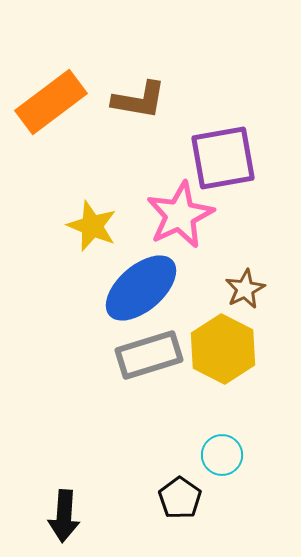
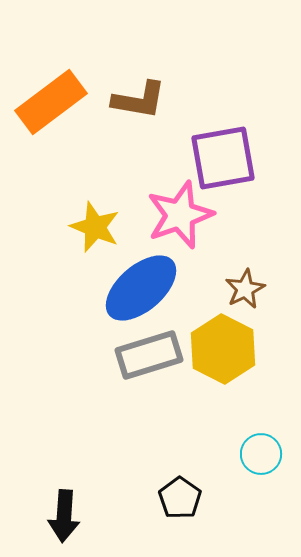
pink star: rotated 6 degrees clockwise
yellow star: moved 3 px right, 1 px down
cyan circle: moved 39 px right, 1 px up
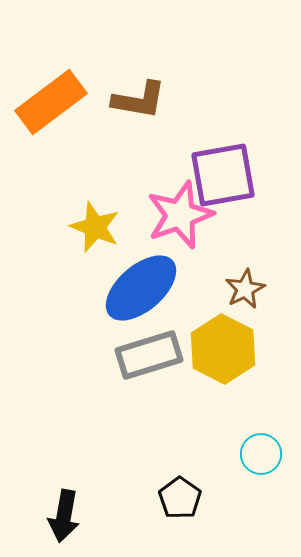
purple square: moved 17 px down
black arrow: rotated 6 degrees clockwise
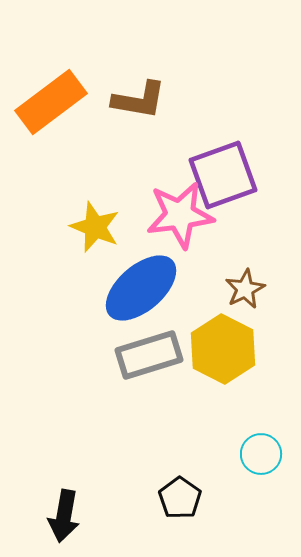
purple square: rotated 10 degrees counterclockwise
pink star: rotated 12 degrees clockwise
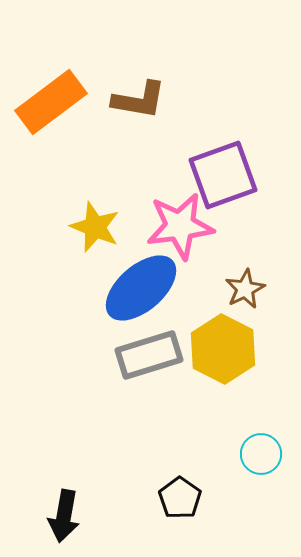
pink star: moved 11 px down
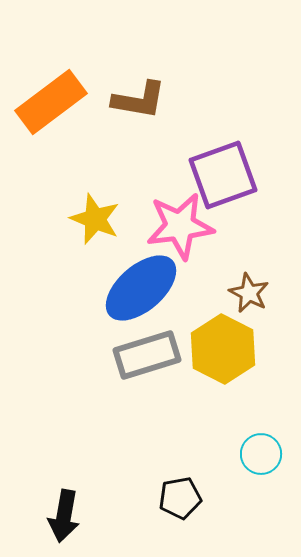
yellow star: moved 8 px up
brown star: moved 4 px right, 4 px down; rotated 18 degrees counterclockwise
gray rectangle: moved 2 px left
black pentagon: rotated 27 degrees clockwise
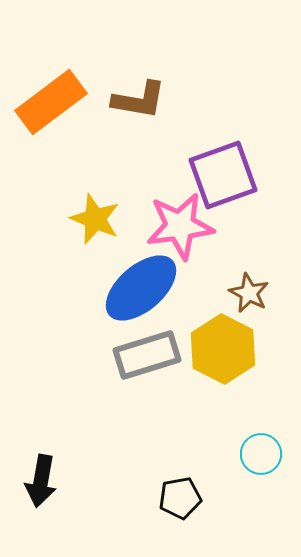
black arrow: moved 23 px left, 35 px up
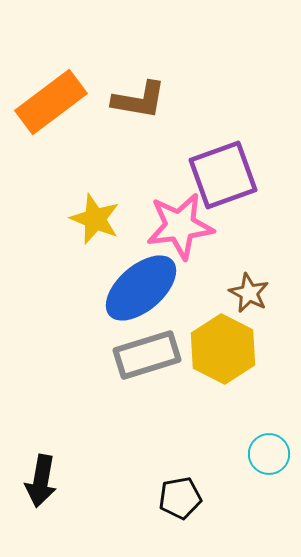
cyan circle: moved 8 px right
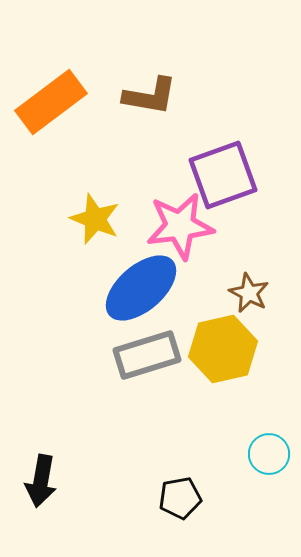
brown L-shape: moved 11 px right, 4 px up
yellow hexagon: rotated 20 degrees clockwise
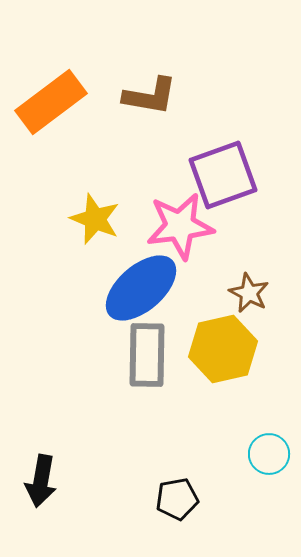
gray rectangle: rotated 72 degrees counterclockwise
black pentagon: moved 3 px left, 1 px down
